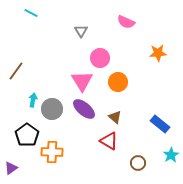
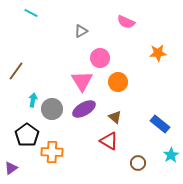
gray triangle: rotated 32 degrees clockwise
purple ellipse: rotated 70 degrees counterclockwise
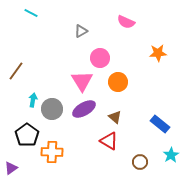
brown circle: moved 2 px right, 1 px up
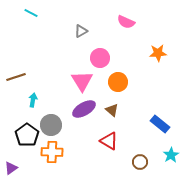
brown line: moved 6 px down; rotated 36 degrees clockwise
gray circle: moved 1 px left, 16 px down
brown triangle: moved 3 px left, 7 px up
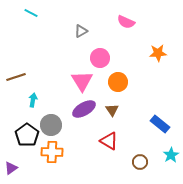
brown triangle: rotated 16 degrees clockwise
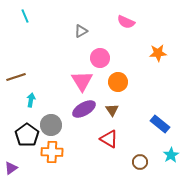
cyan line: moved 6 px left, 3 px down; rotated 40 degrees clockwise
cyan arrow: moved 2 px left
red triangle: moved 2 px up
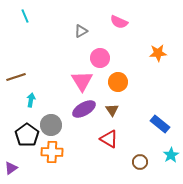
pink semicircle: moved 7 px left
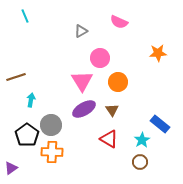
cyan star: moved 29 px left, 15 px up
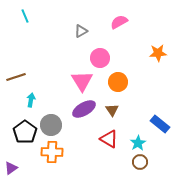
pink semicircle: rotated 126 degrees clockwise
black pentagon: moved 2 px left, 3 px up
cyan star: moved 4 px left, 3 px down
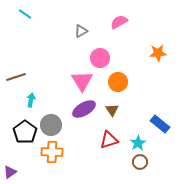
cyan line: moved 2 px up; rotated 32 degrees counterclockwise
red triangle: moved 1 px down; rotated 48 degrees counterclockwise
purple triangle: moved 1 px left, 4 px down
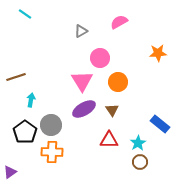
red triangle: rotated 18 degrees clockwise
